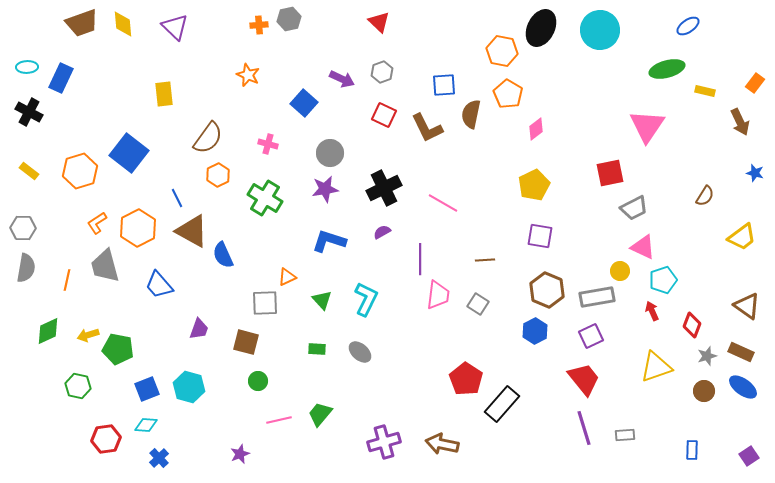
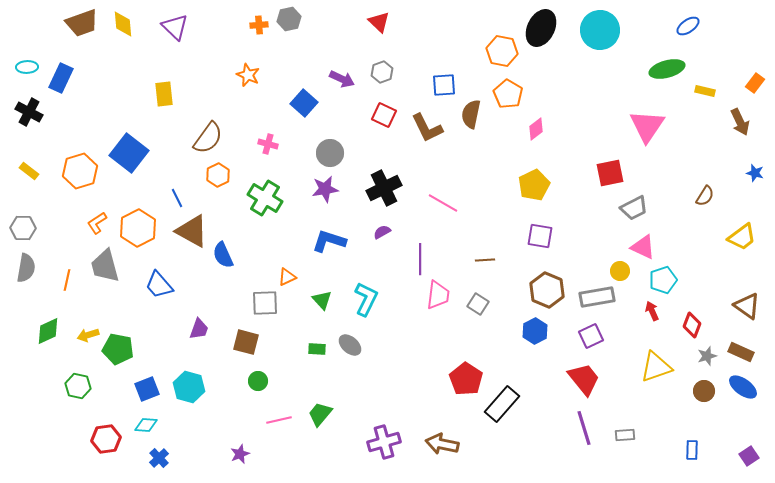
gray ellipse at (360, 352): moved 10 px left, 7 px up
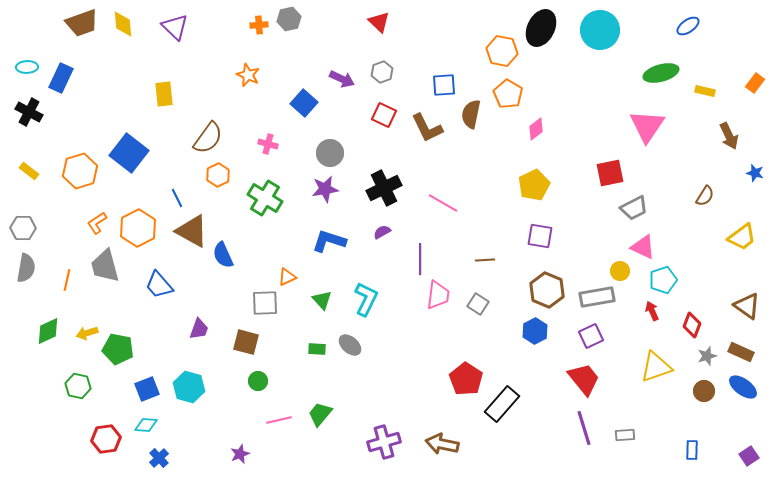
green ellipse at (667, 69): moved 6 px left, 4 px down
brown arrow at (740, 122): moved 11 px left, 14 px down
yellow arrow at (88, 335): moved 1 px left, 2 px up
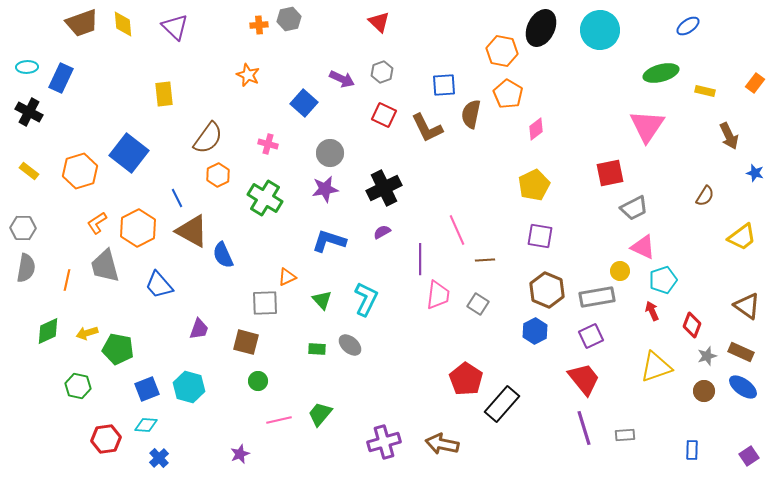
pink line at (443, 203): moved 14 px right, 27 px down; rotated 36 degrees clockwise
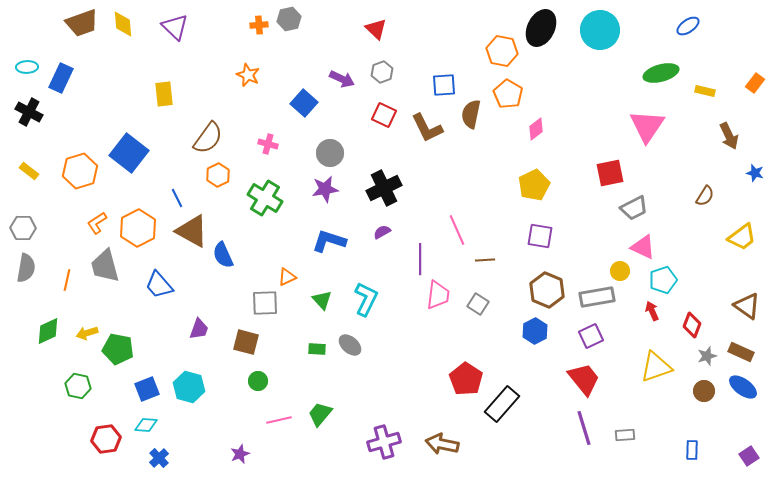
red triangle at (379, 22): moved 3 px left, 7 px down
